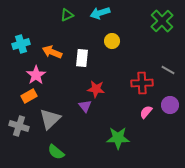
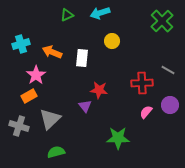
red star: moved 3 px right, 1 px down
green semicircle: rotated 126 degrees clockwise
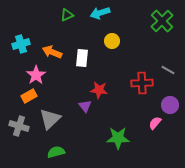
pink semicircle: moved 9 px right, 11 px down
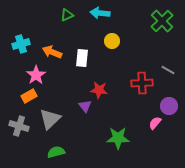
cyan arrow: rotated 24 degrees clockwise
purple circle: moved 1 px left, 1 px down
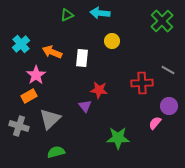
cyan cross: rotated 24 degrees counterclockwise
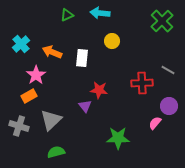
gray triangle: moved 1 px right, 1 px down
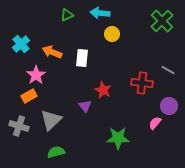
yellow circle: moved 7 px up
red cross: rotated 10 degrees clockwise
red star: moved 4 px right; rotated 18 degrees clockwise
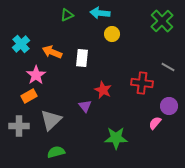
gray line: moved 3 px up
gray cross: rotated 18 degrees counterclockwise
green star: moved 2 px left
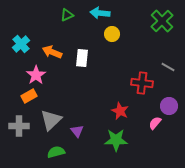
red star: moved 17 px right, 21 px down
purple triangle: moved 8 px left, 25 px down
green star: moved 2 px down
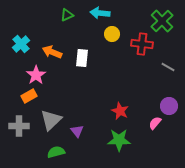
red cross: moved 39 px up
green star: moved 3 px right
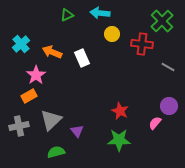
white rectangle: rotated 30 degrees counterclockwise
gray cross: rotated 12 degrees counterclockwise
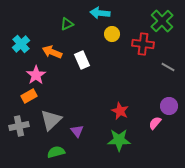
green triangle: moved 9 px down
red cross: moved 1 px right
white rectangle: moved 2 px down
